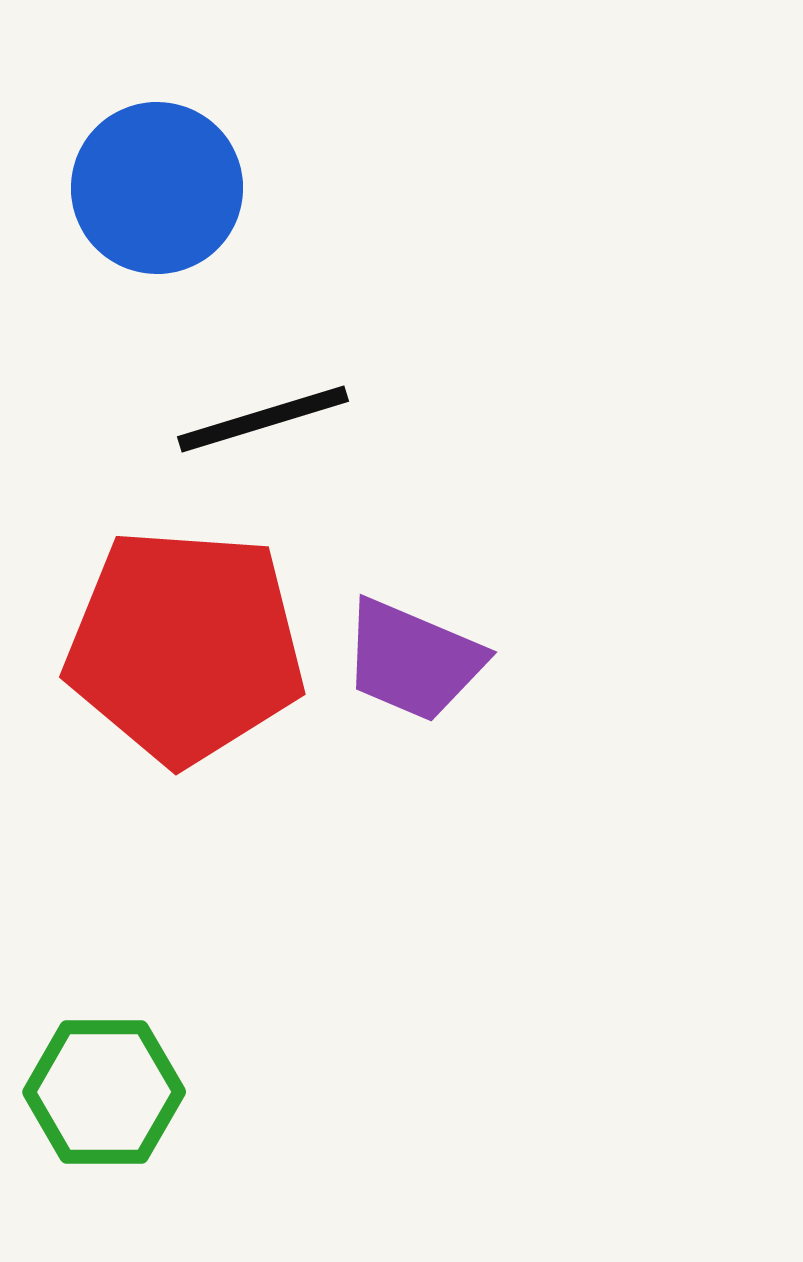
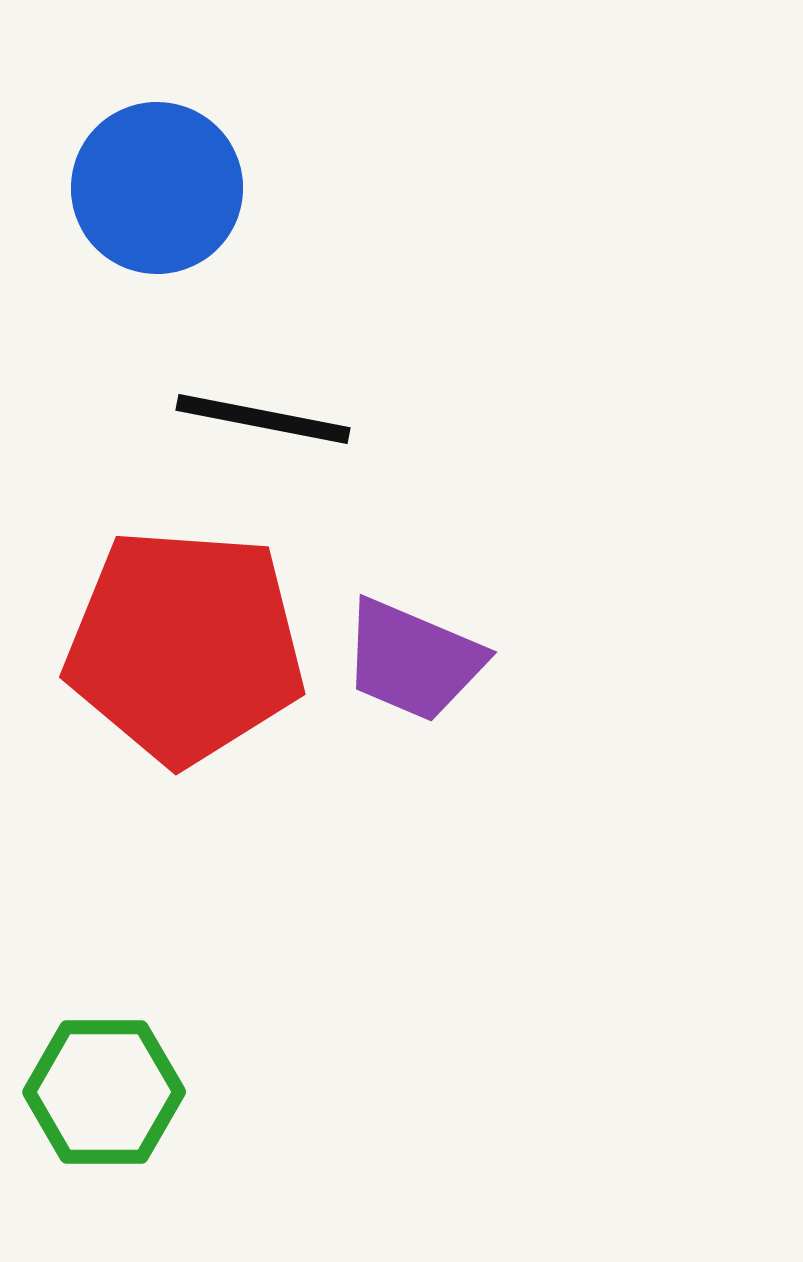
black line: rotated 28 degrees clockwise
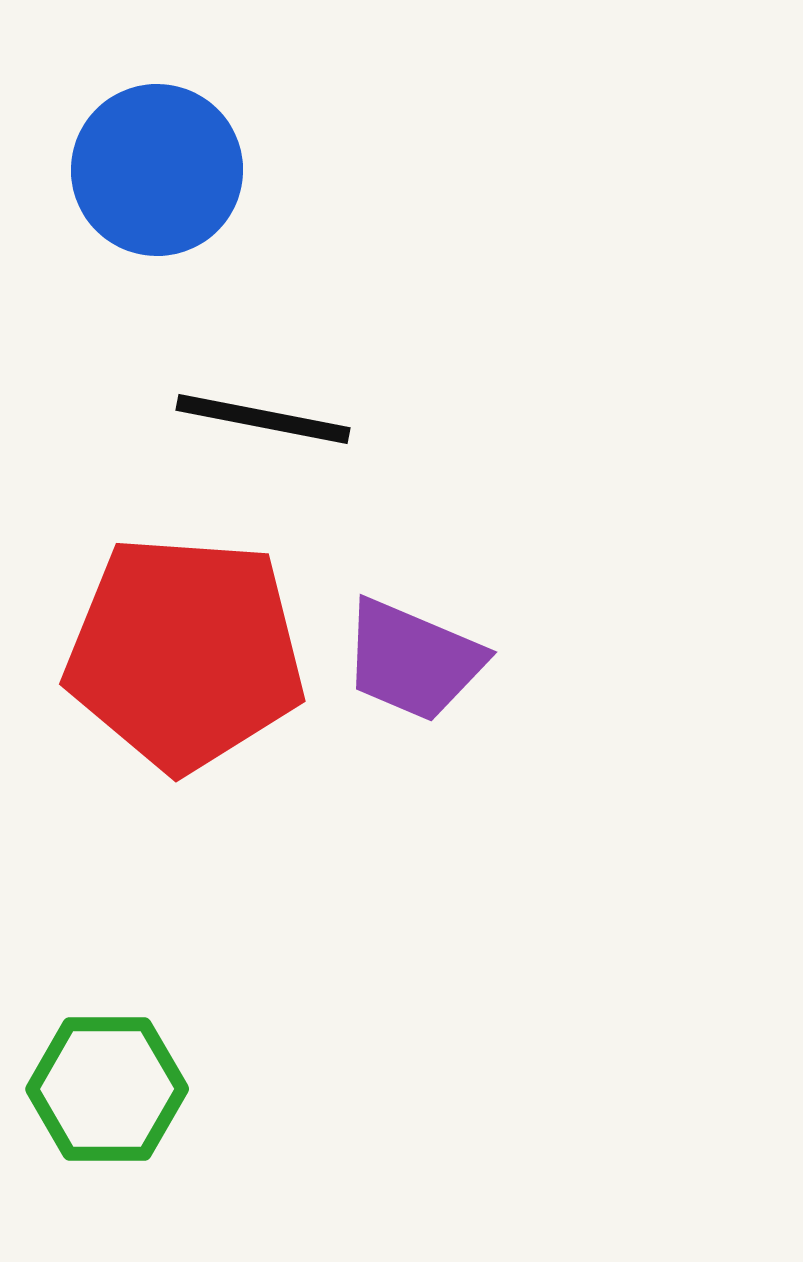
blue circle: moved 18 px up
red pentagon: moved 7 px down
green hexagon: moved 3 px right, 3 px up
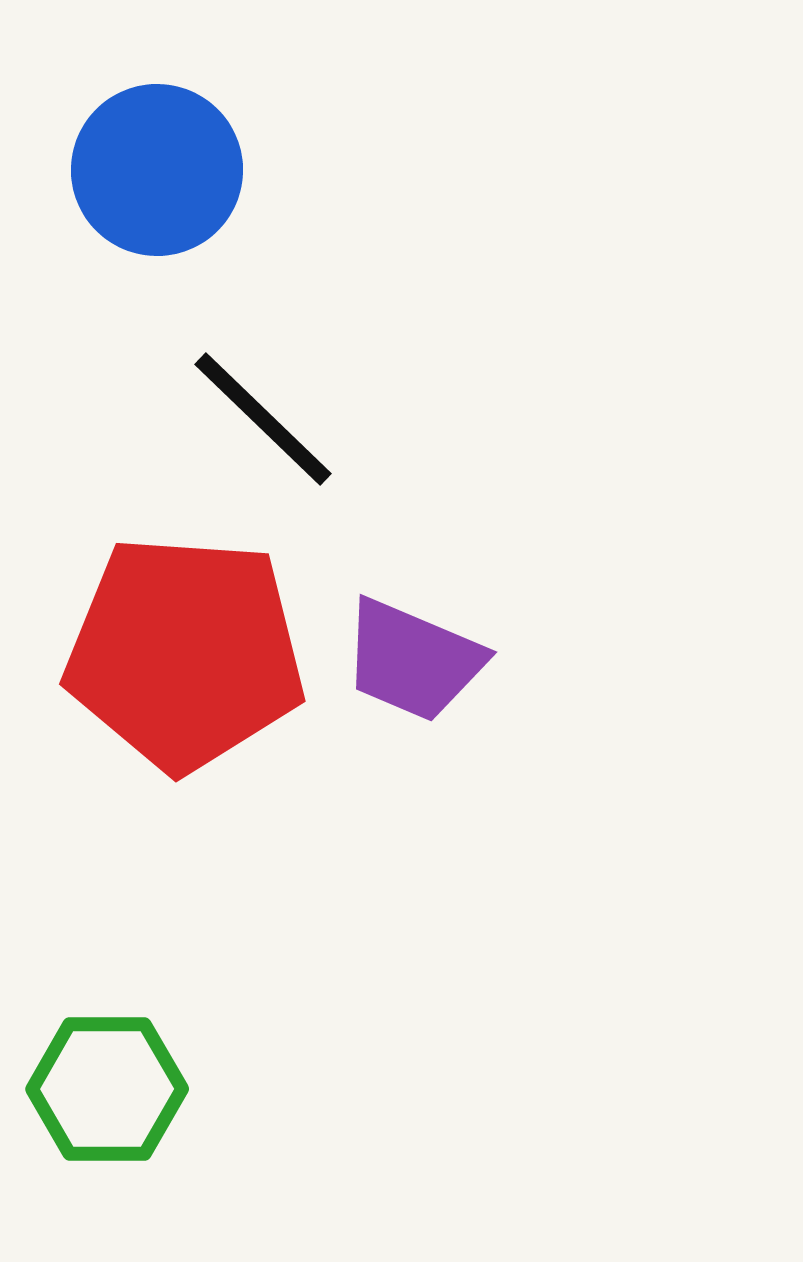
black line: rotated 33 degrees clockwise
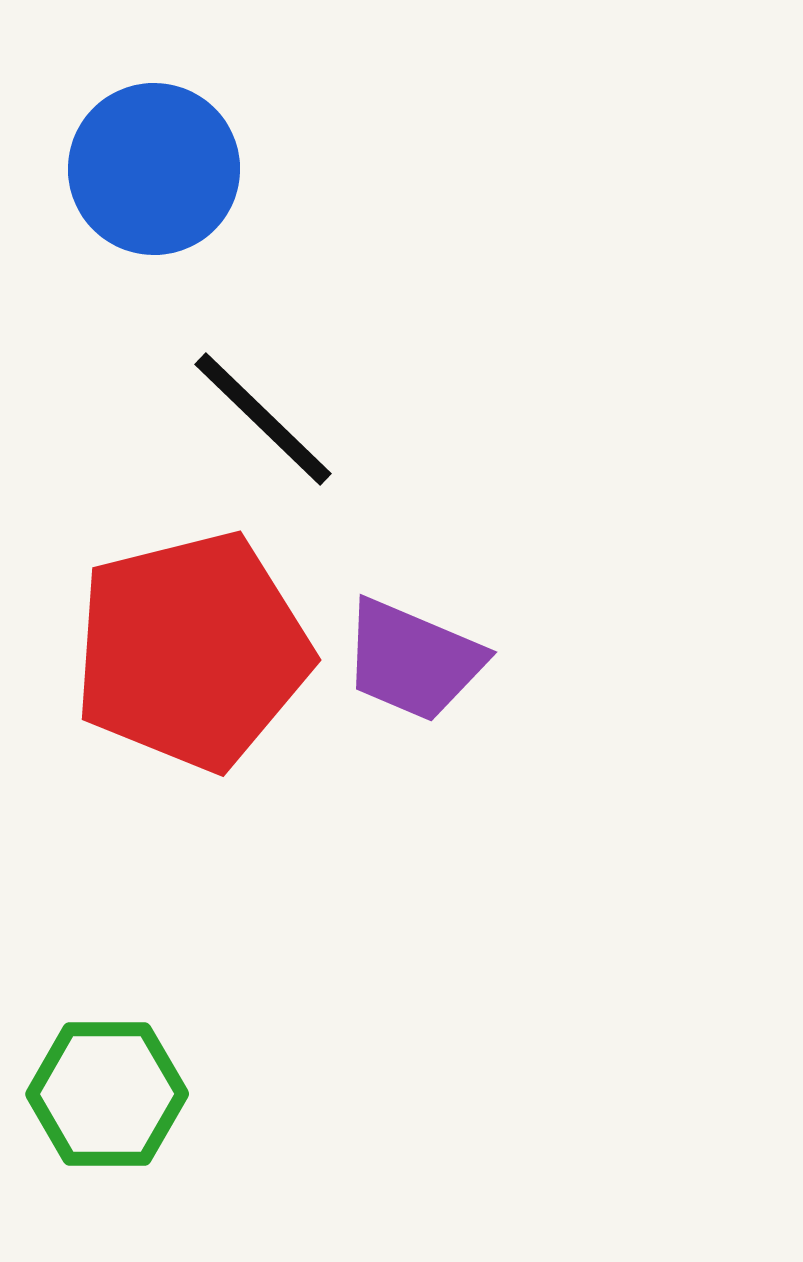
blue circle: moved 3 px left, 1 px up
red pentagon: moved 7 px right, 2 px up; rotated 18 degrees counterclockwise
green hexagon: moved 5 px down
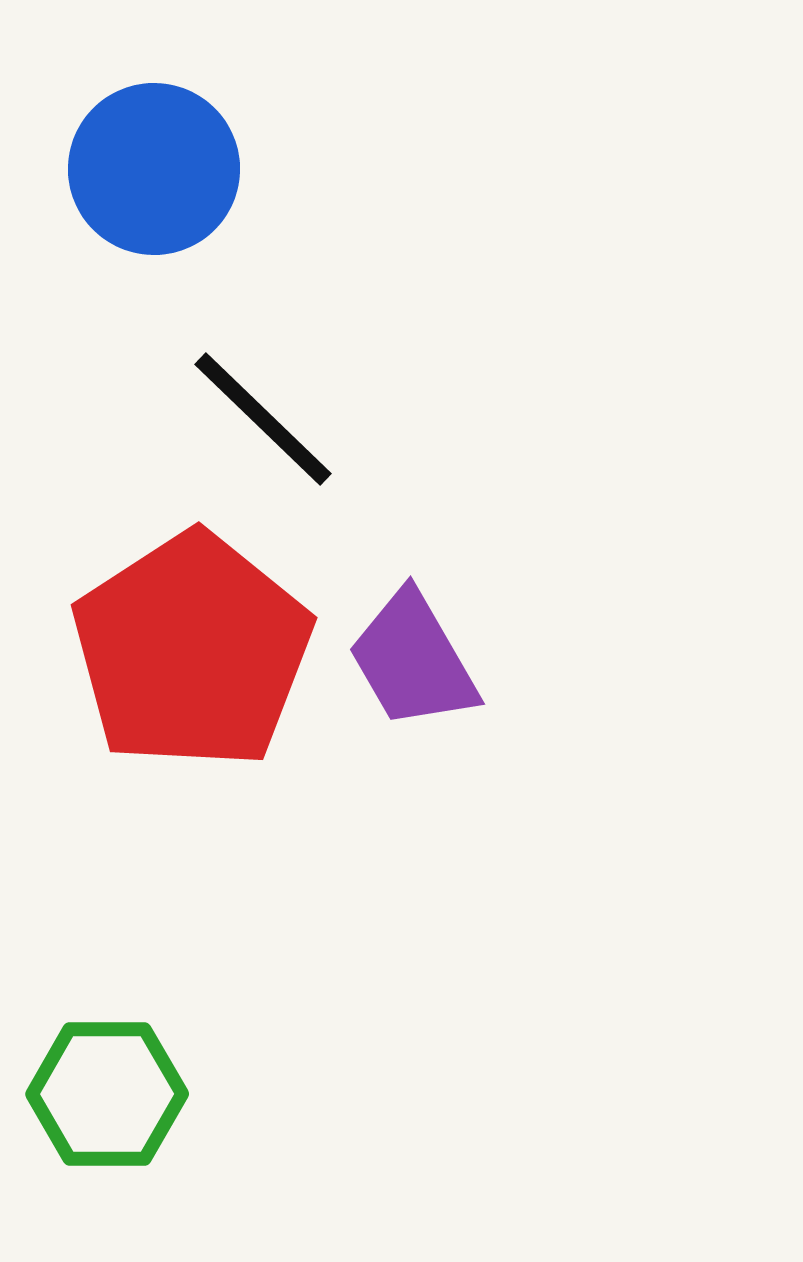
red pentagon: rotated 19 degrees counterclockwise
purple trapezoid: rotated 37 degrees clockwise
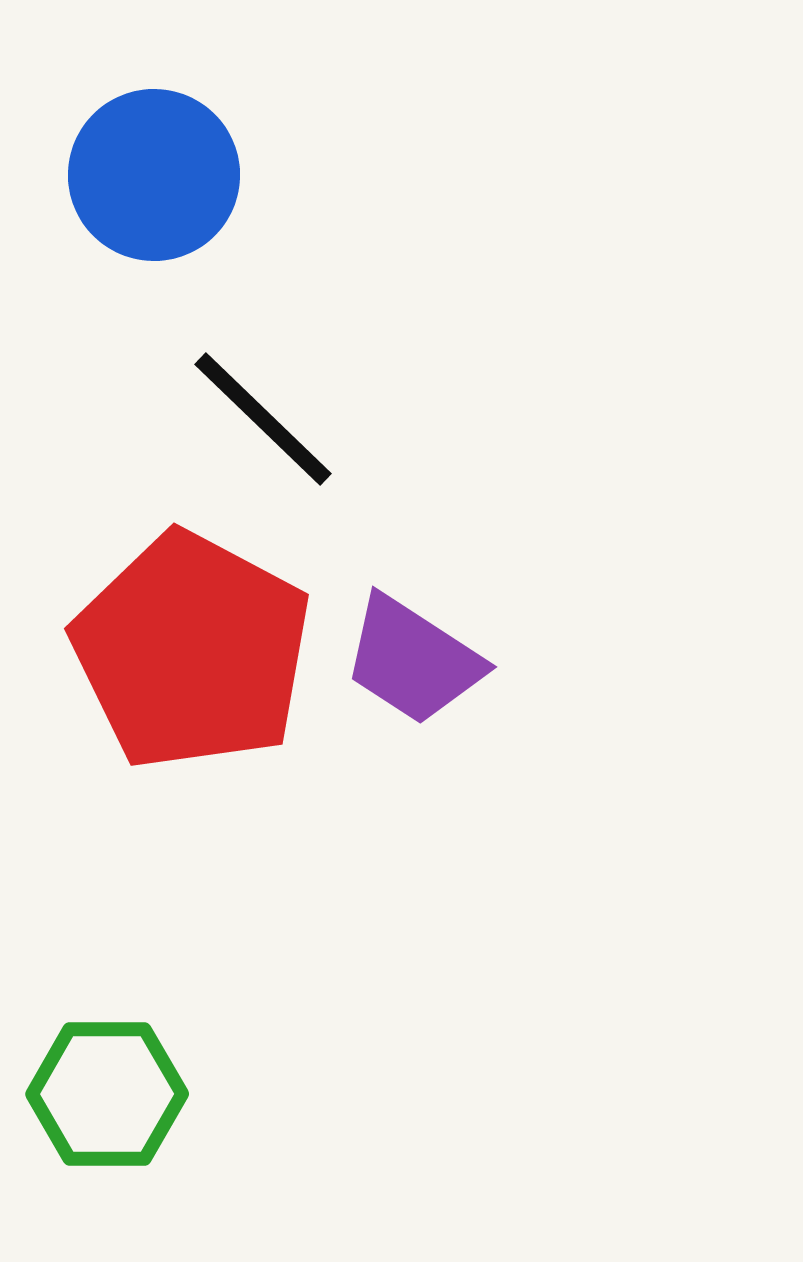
blue circle: moved 6 px down
red pentagon: rotated 11 degrees counterclockwise
purple trapezoid: rotated 27 degrees counterclockwise
